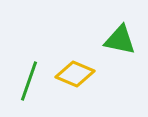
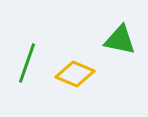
green line: moved 2 px left, 18 px up
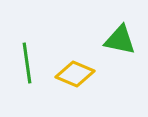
green line: rotated 27 degrees counterclockwise
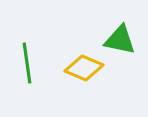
yellow diamond: moved 9 px right, 6 px up
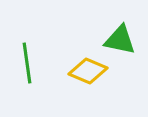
yellow diamond: moved 4 px right, 3 px down
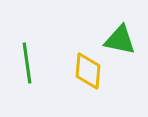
yellow diamond: rotated 72 degrees clockwise
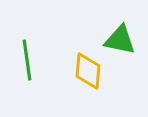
green line: moved 3 px up
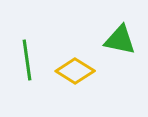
yellow diamond: moved 13 px left; rotated 63 degrees counterclockwise
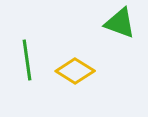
green triangle: moved 17 px up; rotated 8 degrees clockwise
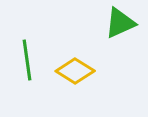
green triangle: rotated 44 degrees counterclockwise
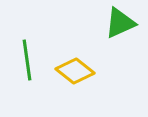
yellow diamond: rotated 6 degrees clockwise
